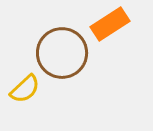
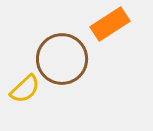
brown circle: moved 6 px down
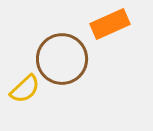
orange rectangle: rotated 9 degrees clockwise
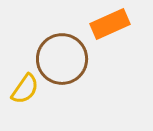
yellow semicircle: rotated 12 degrees counterclockwise
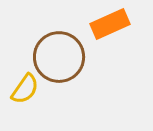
brown circle: moved 3 px left, 2 px up
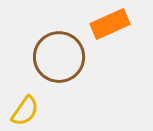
yellow semicircle: moved 22 px down
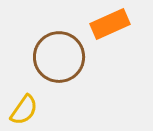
yellow semicircle: moved 1 px left, 1 px up
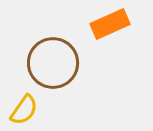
brown circle: moved 6 px left, 6 px down
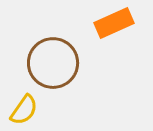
orange rectangle: moved 4 px right, 1 px up
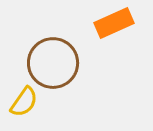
yellow semicircle: moved 8 px up
